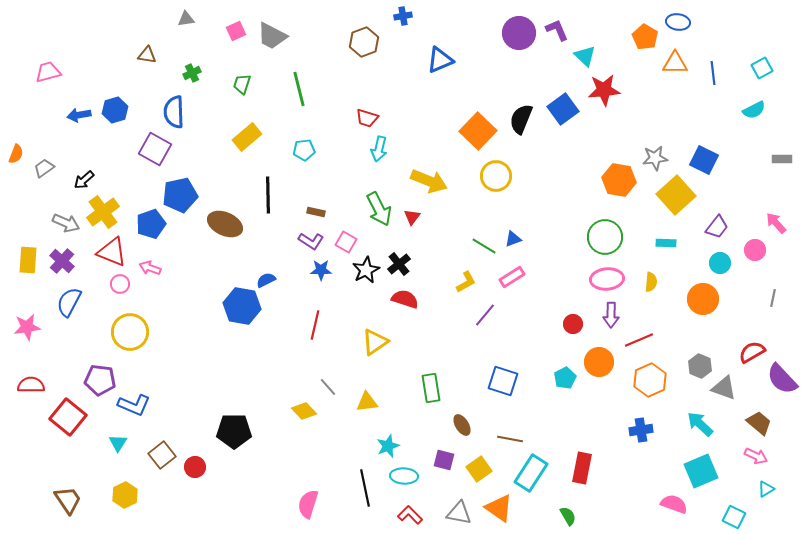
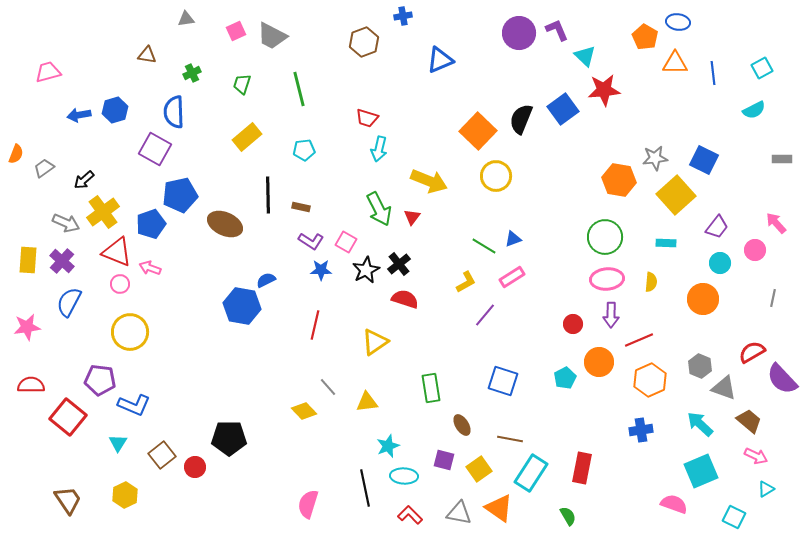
brown rectangle at (316, 212): moved 15 px left, 5 px up
red triangle at (112, 252): moved 5 px right
brown trapezoid at (759, 423): moved 10 px left, 2 px up
black pentagon at (234, 431): moved 5 px left, 7 px down
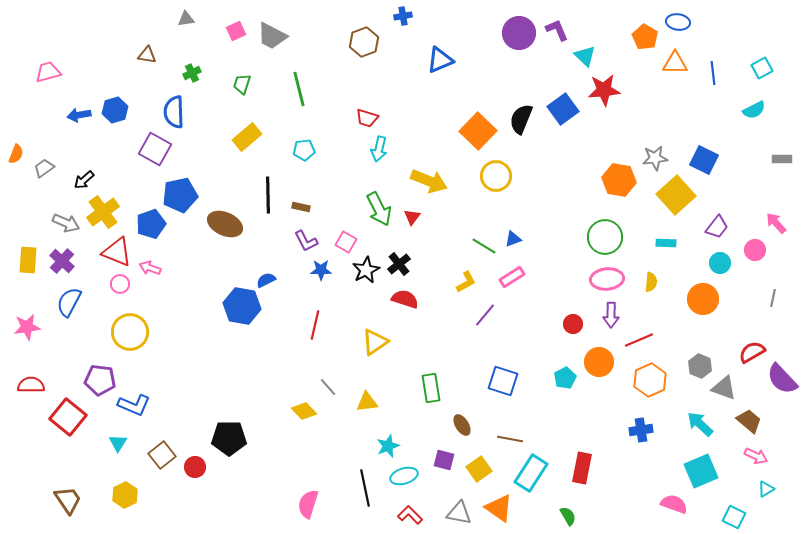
purple L-shape at (311, 241): moved 5 px left; rotated 30 degrees clockwise
cyan ellipse at (404, 476): rotated 20 degrees counterclockwise
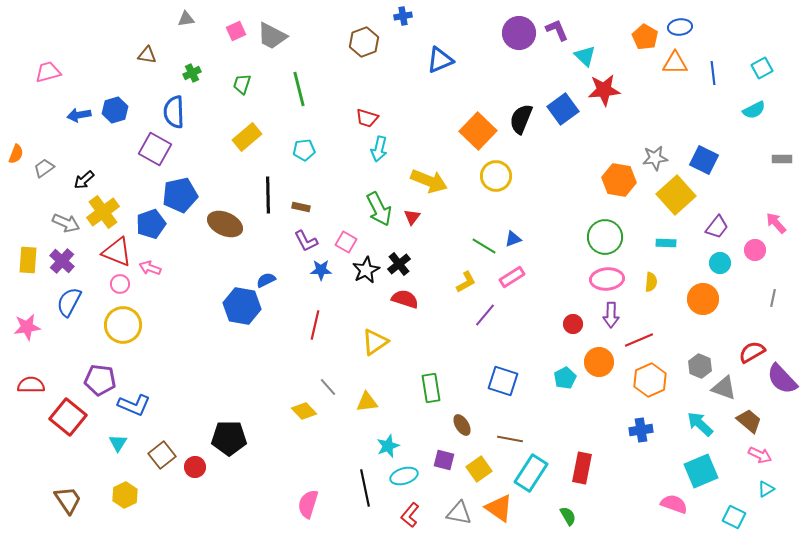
blue ellipse at (678, 22): moved 2 px right, 5 px down; rotated 15 degrees counterclockwise
yellow circle at (130, 332): moved 7 px left, 7 px up
pink arrow at (756, 456): moved 4 px right, 1 px up
red L-shape at (410, 515): rotated 95 degrees counterclockwise
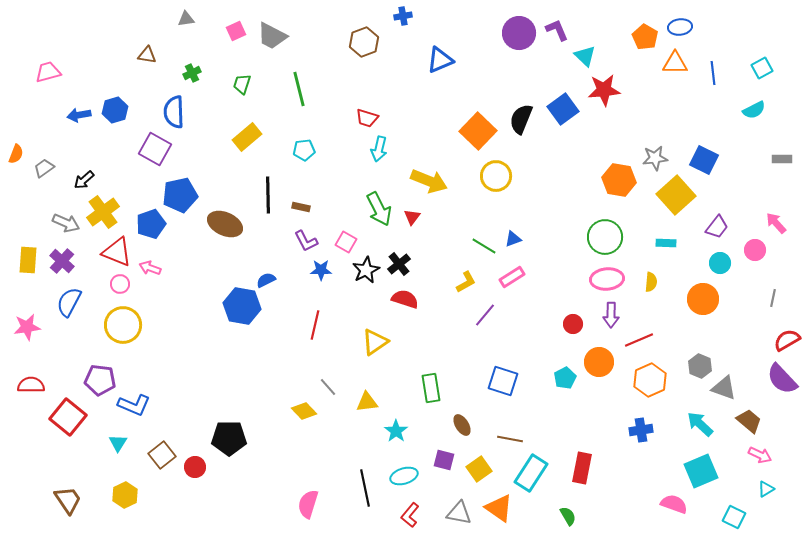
red semicircle at (752, 352): moved 35 px right, 12 px up
cyan star at (388, 446): moved 8 px right, 15 px up; rotated 15 degrees counterclockwise
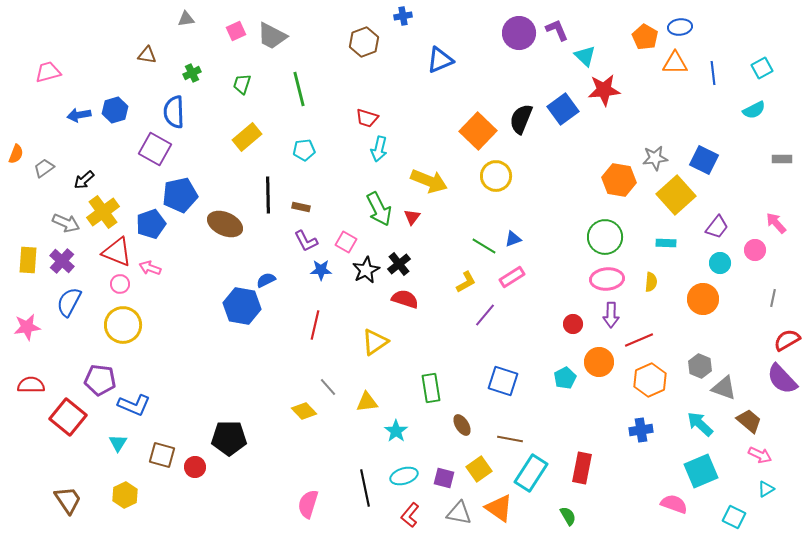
brown square at (162, 455): rotated 36 degrees counterclockwise
purple square at (444, 460): moved 18 px down
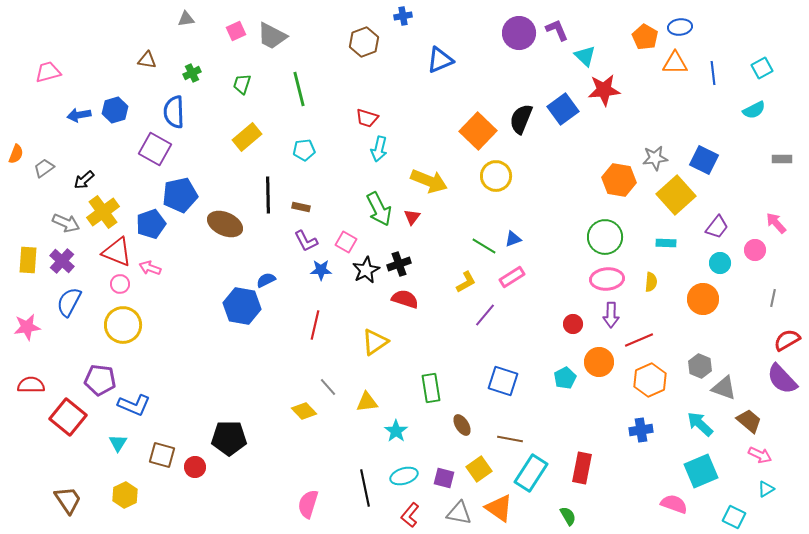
brown triangle at (147, 55): moved 5 px down
black cross at (399, 264): rotated 20 degrees clockwise
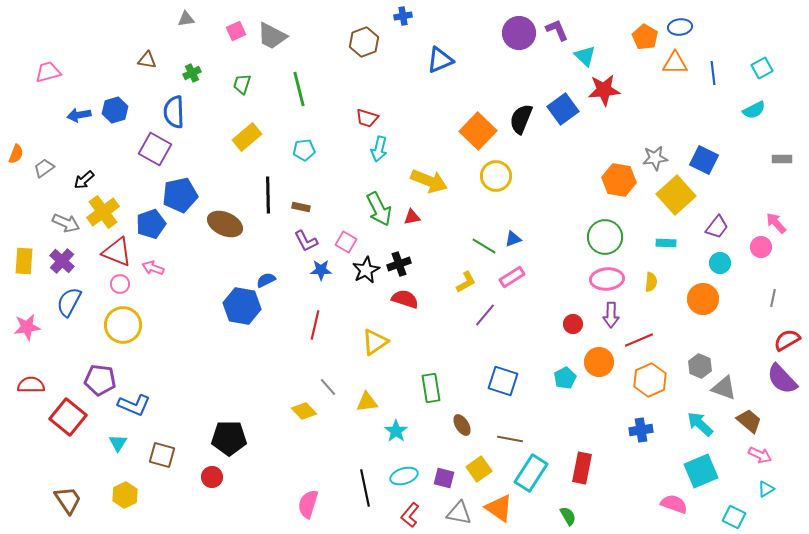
red triangle at (412, 217): rotated 42 degrees clockwise
pink circle at (755, 250): moved 6 px right, 3 px up
yellow rectangle at (28, 260): moved 4 px left, 1 px down
pink arrow at (150, 268): moved 3 px right
red circle at (195, 467): moved 17 px right, 10 px down
